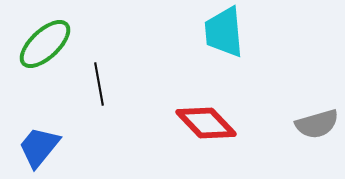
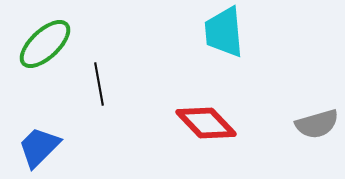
blue trapezoid: rotated 6 degrees clockwise
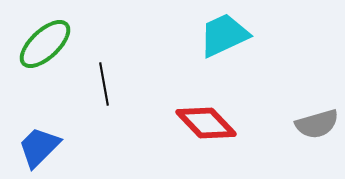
cyan trapezoid: moved 3 px down; rotated 70 degrees clockwise
black line: moved 5 px right
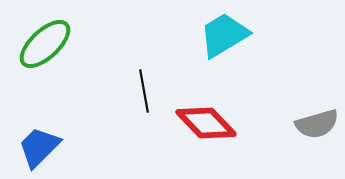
cyan trapezoid: rotated 6 degrees counterclockwise
black line: moved 40 px right, 7 px down
